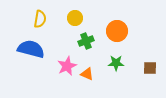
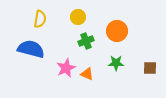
yellow circle: moved 3 px right, 1 px up
pink star: moved 1 px left, 2 px down
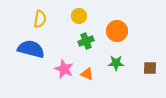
yellow circle: moved 1 px right, 1 px up
pink star: moved 2 px left, 1 px down; rotated 24 degrees counterclockwise
